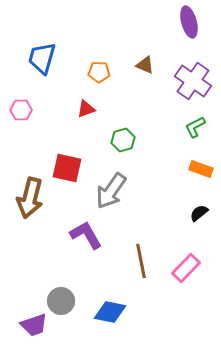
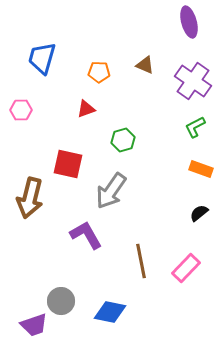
red square: moved 1 px right, 4 px up
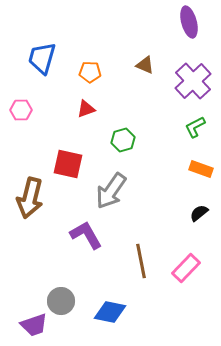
orange pentagon: moved 9 px left
purple cross: rotated 12 degrees clockwise
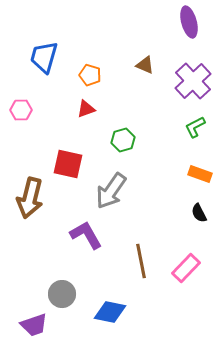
blue trapezoid: moved 2 px right, 1 px up
orange pentagon: moved 3 px down; rotated 15 degrees clockwise
orange rectangle: moved 1 px left, 5 px down
black semicircle: rotated 78 degrees counterclockwise
gray circle: moved 1 px right, 7 px up
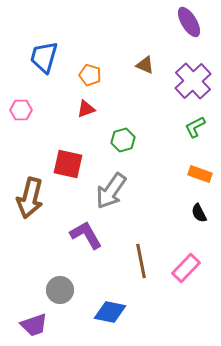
purple ellipse: rotated 16 degrees counterclockwise
gray circle: moved 2 px left, 4 px up
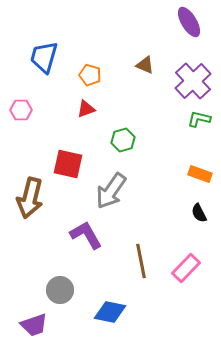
green L-shape: moved 4 px right, 8 px up; rotated 40 degrees clockwise
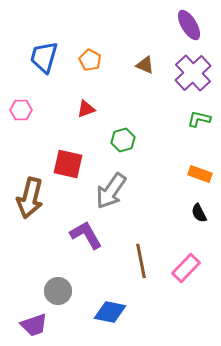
purple ellipse: moved 3 px down
orange pentagon: moved 15 px up; rotated 10 degrees clockwise
purple cross: moved 8 px up
gray circle: moved 2 px left, 1 px down
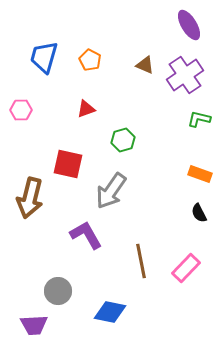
purple cross: moved 8 px left, 2 px down; rotated 9 degrees clockwise
purple trapezoid: rotated 16 degrees clockwise
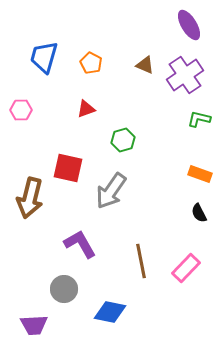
orange pentagon: moved 1 px right, 3 px down
red square: moved 4 px down
purple L-shape: moved 6 px left, 9 px down
gray circle: moved 6 px right, 2 px up
